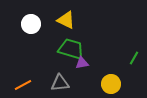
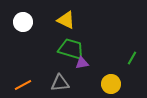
white circle: moved 8 px left, 2 px up
green line: moved 2 px left
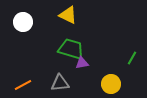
yellow triangle: moved 2 px right, 5 px up
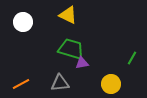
orange line: moved 2 px left, 1 px up
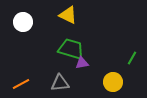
yellow circle: moved 2 px right, 2 px up
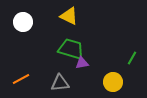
yellow triangle: moved 1 px right, 1 px down
orange line: moved 5 px up
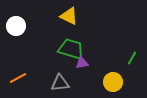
white circle: moved 7 px left, 4 px down
orange line: moved 3 px left, 1 px up
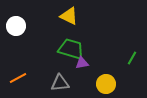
yellow circle: moved 7 px left, 2 px down
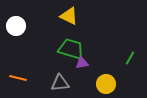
green line: moved 2 px left
orange line: rotated 42 degrees clockwise
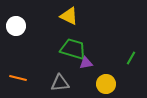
green trapezoid: moved 2 px right
green line: moved 1 px right
purple triangle: moved 4 px right
